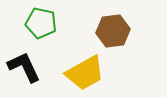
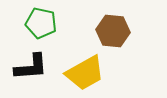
brown hexagon: rotated 12 degrees clockwise
black L-shape: moved 7 px right; rotated 111 degrees clockwise
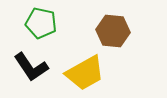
black L-shape: rotated 60 degrees clockwise
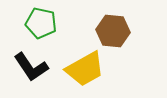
yellow trapezoid: moved 4 px up
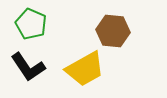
green pentagon: moved 10 px left, 1 px down; rotated 12 degrees clockwise
black L-shape: moved 3 px left
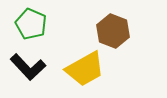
brown hexagon: rotated 16 degrees clockwise
black L-shape: rotated 9 degrees counterclockwise
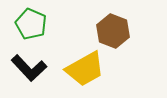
black L-shape: moved 1 px right, 1 px down
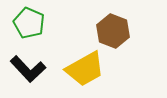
green pentagon: moved 2 px left, 1 px up
black L-shape: moved 1 px left, 1 px down
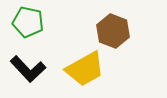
green pentagon: moved 1 px left, 1 px up; rotated 12 degrees counterclockwise
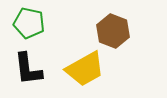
green pentagon: moved 1 px right, 1 px down
black L-shape: rotated 36 degrees clockwise
